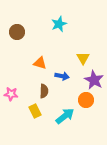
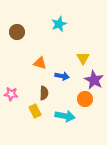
brown semicircle: moved 2 px down
orange circle: moved 1 px left, 1 px up
cyan arrow: rotated 48 degrees clockwise
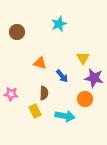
blue arrow: rotated 40 degrees clockwise
purple star: moved 2 px up; rotated 18 degrees counterclockwise
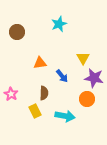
orange triangle: rotated 24 degrees counterclockwise
pink star: rotated 24 degrees clockwise
orange circle: moved 2 px right
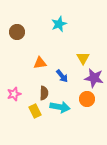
pink star: moved 3 px right; rotated 24 degrees clockwise
cyan arrow: moved 5 px left, 9 px up
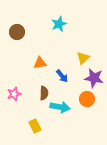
yellow triangle: rotated 16 degrees clockwise
yellow rectangle: moved 15 px down
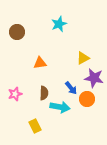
yellow triangle: rotated 16 degrees clockwise
blue arrow: moved 9 px right, 12 px down
pink star: moved 1 px right
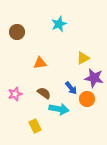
brown semicircle: rotated 56 degrees counterclockwise
cyan arrow: moved 1 px left, 2 px down
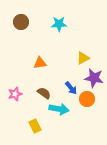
cyan star: rotated 21 degrees clockwise
brown circle: moved 4 px right, 10 px up
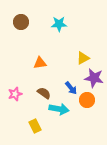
orange circle: moved 1 px down
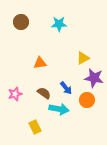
blue arrow: moved 5 px left
yellow rectangle: moved 1 px down
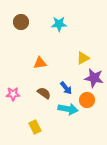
pink star: moved 2 px left; rotated 16 degrees clockwise
cyan arrow: moved 9 px right
